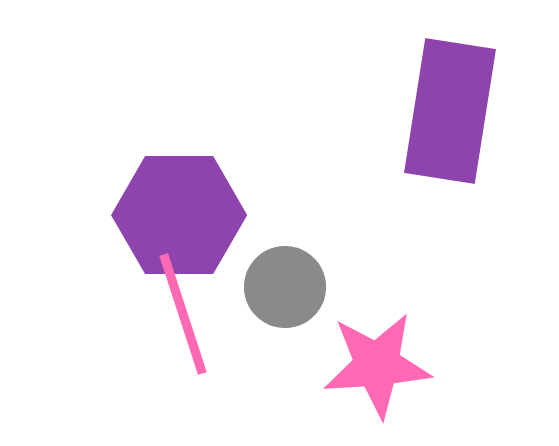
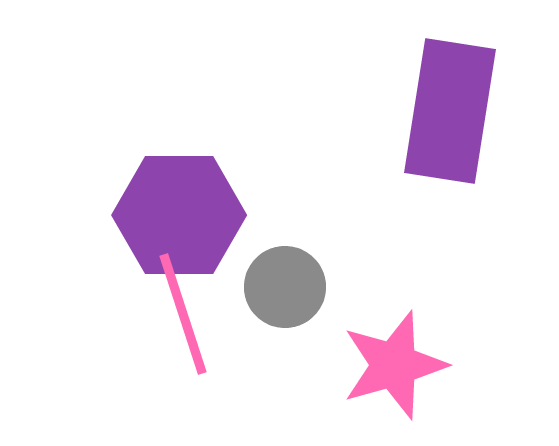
pink star: moved 17 px right; rotated 12 degrees counterclockwise
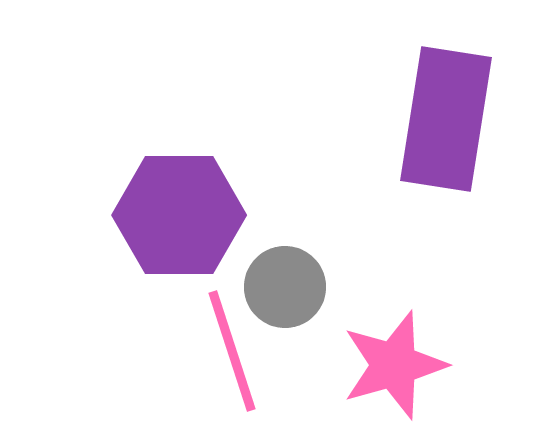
purple rectangle: moved 4 px left, 8 px down
pink line: moved 49 px right, 37 px down
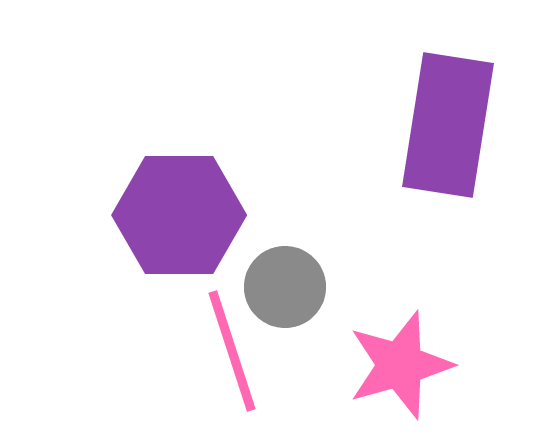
purple rectangle: moved 2 px right, 6 px down
pink star: moved 6 px right
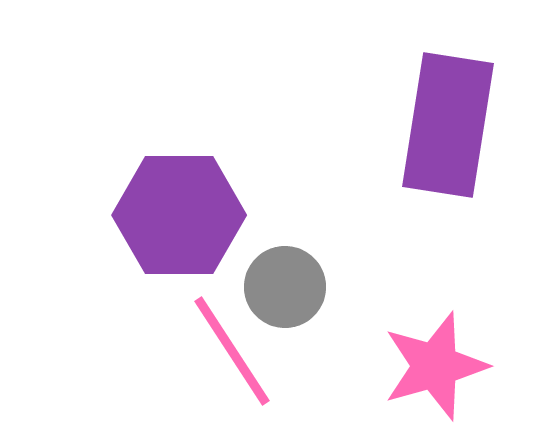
pink line: rotated 15 degrees counterclockwise
pink star: moved 35 px right, 1 px down
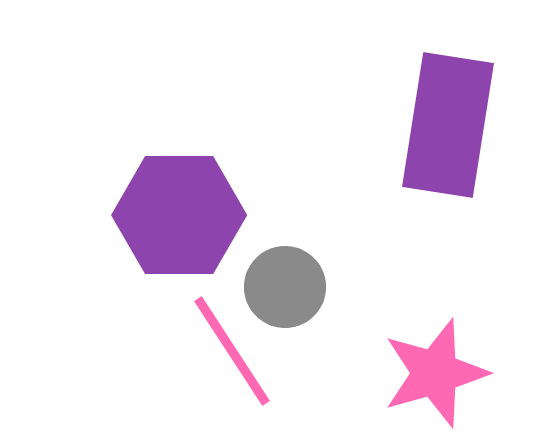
pink star: moved 7 px down
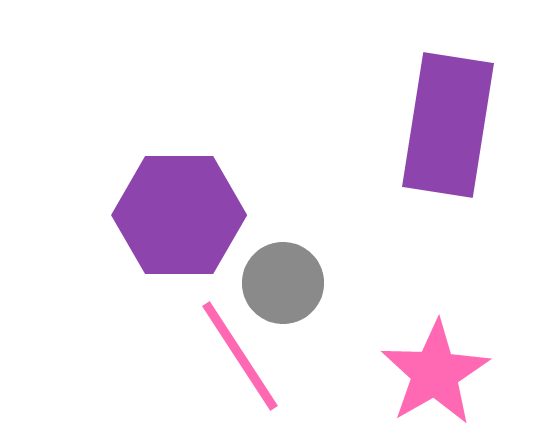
gray circle: moved 2 px left, 4 px up
pink line: moved 8 px right, 5 px down
pink star: rotated 14 degrees counterclockwise
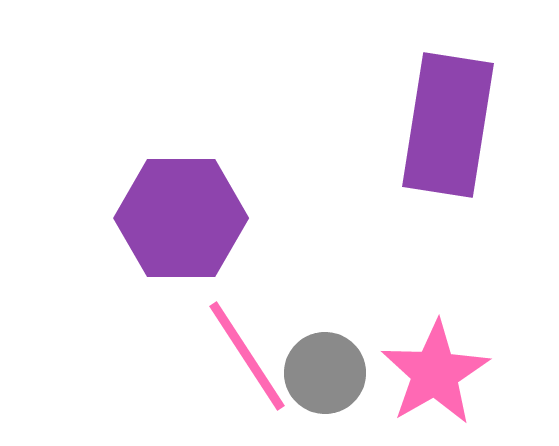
purple hexagon: moved 2 px right, 3 px down
gray circle: moved 42 px right, 90 px down
pink line: moved 7 px right
